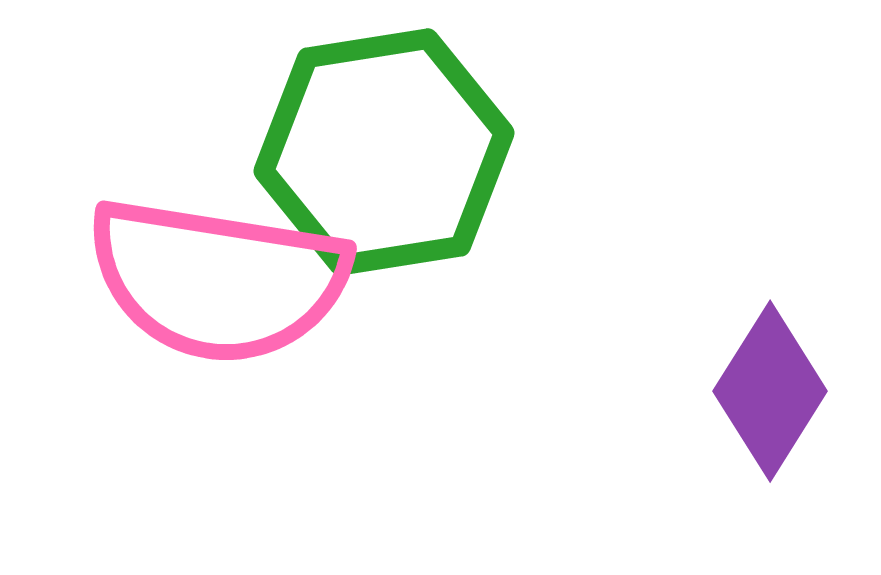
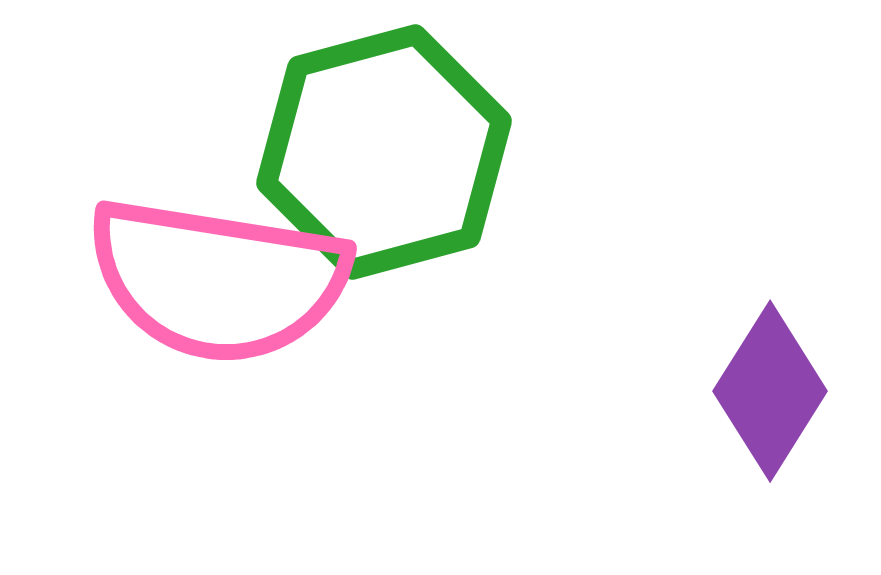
green hexagon: rotated 6 degrees counterclockwise
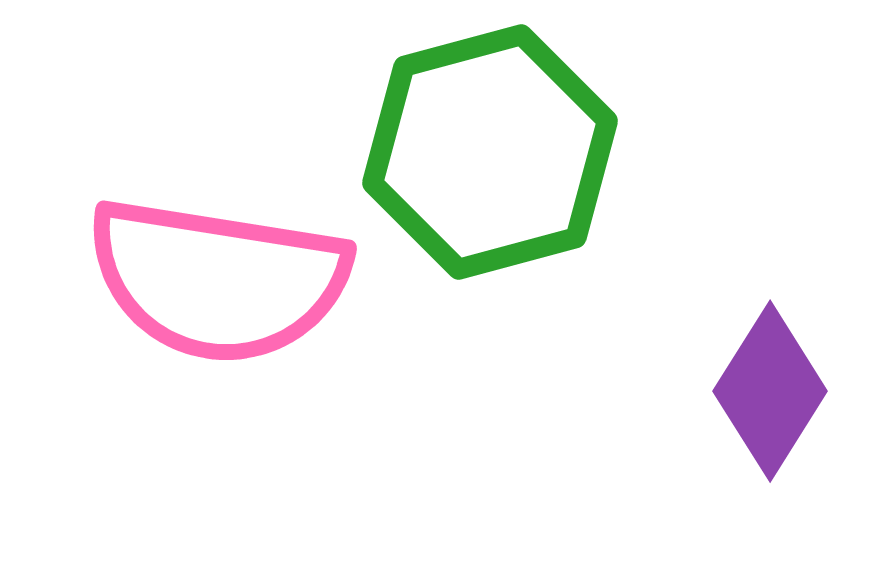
green hexagon: moved 106 px right
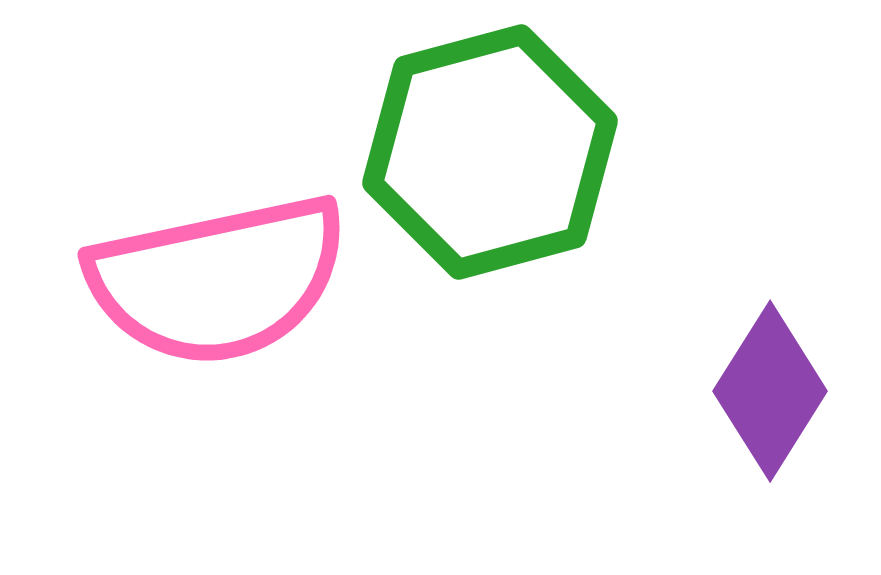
pink semicircle: rotated 21 degrees counterclockwise
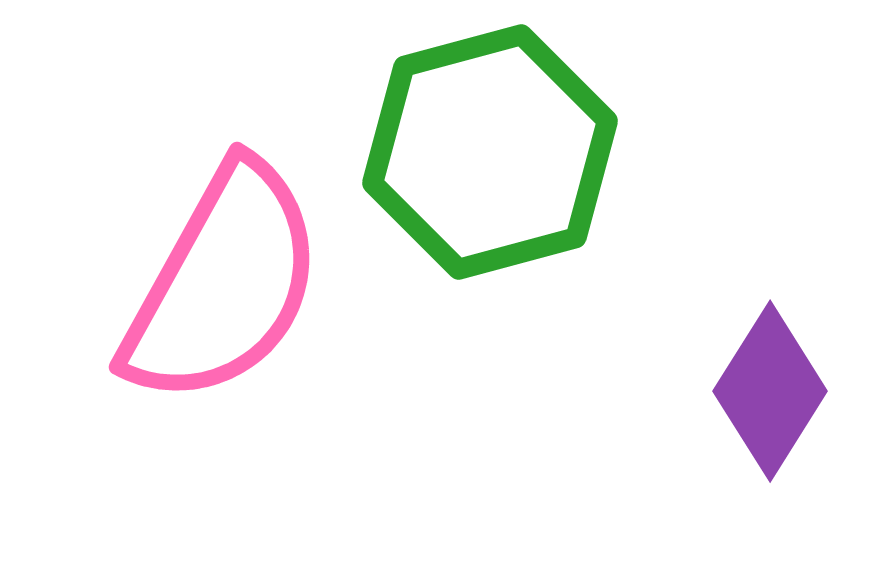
pink semicircle: moved 5 px right, 4 px down; rotated 49 degrees counterclockwise
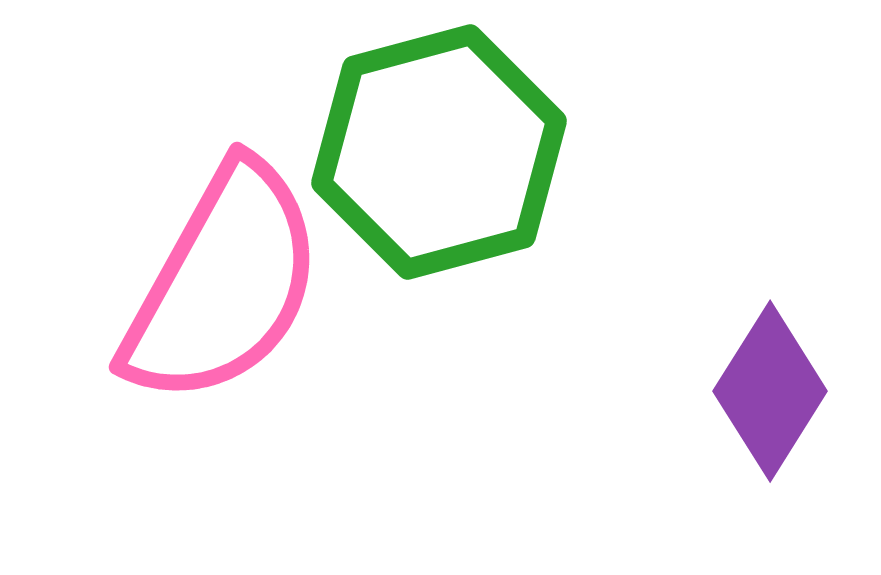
green hexagon: moved 51 px left
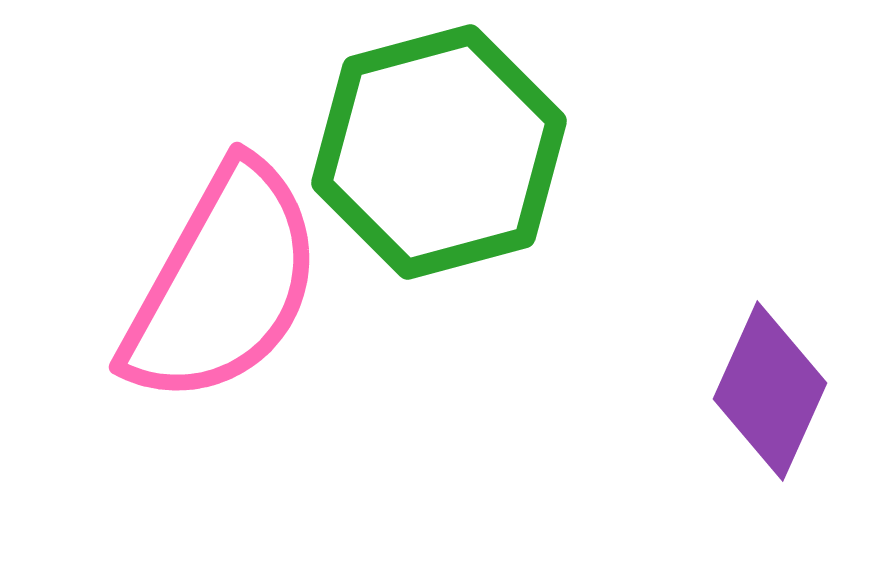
purple diamond: rotated 8 degrees counterclockwise
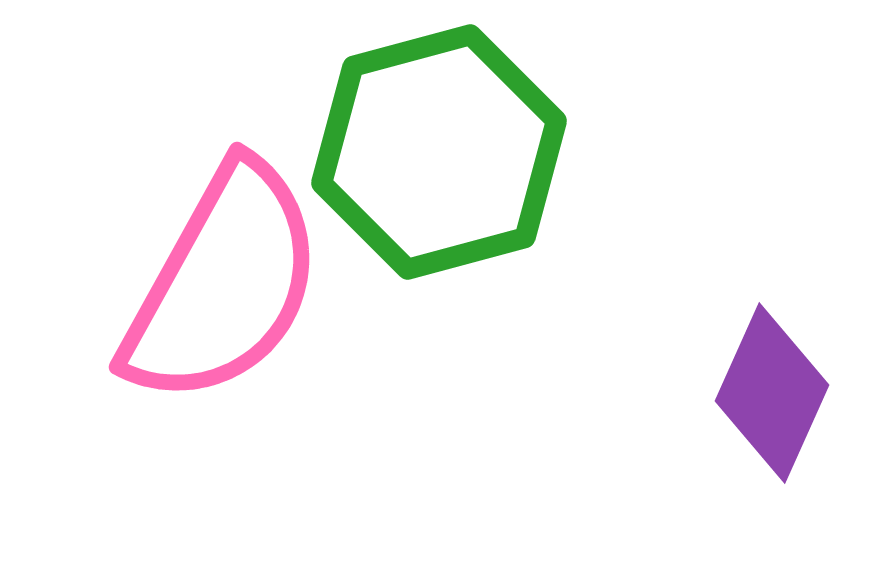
purple diamond: moved 2 px right, 2 px down
